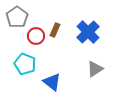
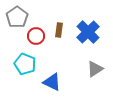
brown rectangle: moved 4 px right; rotated 16 degrees counterclockwise
blue triangle: rotated 12 degrees counterclockwise
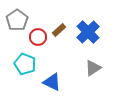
gray pentagon: moved 3 px down
brown rectangle: rotated 40 degrees clockwise
red circle: moved 2 px right, 1 px down
gray triangle: moved 2 px left, 1 px up
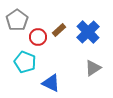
cyan pentagon: moved 2 px up
blue triangle: moved 1 px left, 1 px down
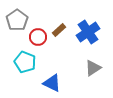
blue cross: rotated 10 degrees clockwise
blue triangle: moved 1 px right
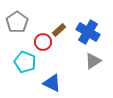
gray pentagon: moved 2 px down
blue cross: rotated 25 degrees counterclockwise
red circle: moved 5 px right, 5 px down
gray triangle: moved 7 px up
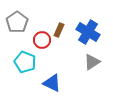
brown rectangle: rotated 24 degrees counterclockwise
red circle: moved 1 px left, 2 px up
gray triangle: moved 1 px left, 1 px down
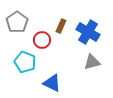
brown rectangle: moved 2 px right, 4 px up
gray triangle: rotated 18 degrees clockwise
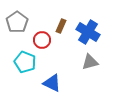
gray triangle: moved 2 px left
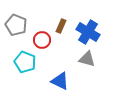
gray pentagon: moved 1 px left, 3 px down; rotated 15 degrees counterclockwise
gray triangle: moved 3 px left, 3 px up; rotated 30 degrees clockwise
blue triangle: moved 8 px right, 2 px up
